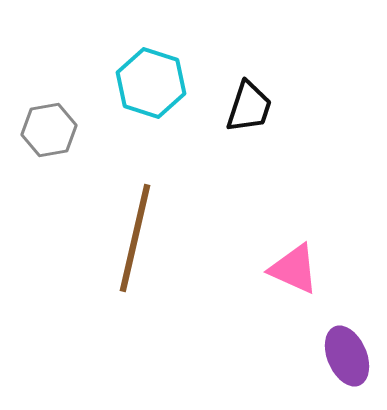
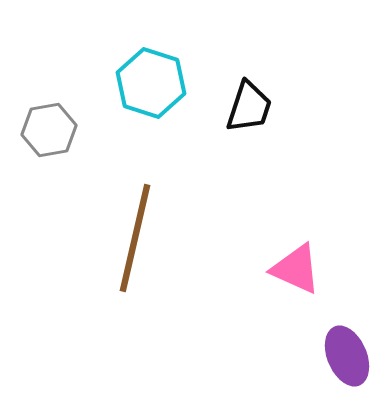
pink triangle: moved 2 px right
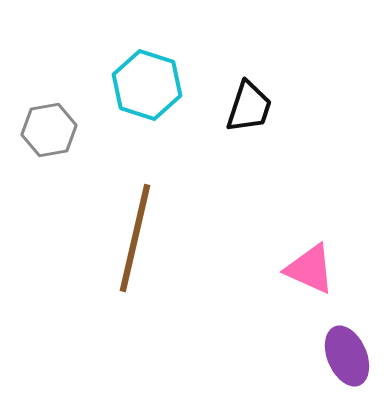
cyan hexagon: moved 4 px left, 2 px down
pink triangle: moved 14 px right
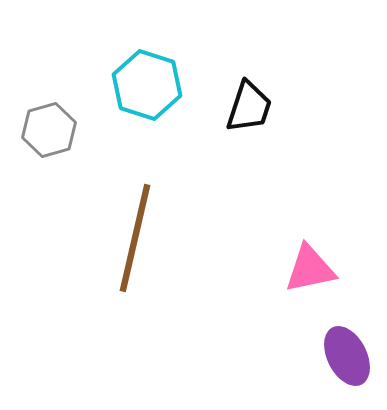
gray hexagon: rotated 6 degrees counterclockwise
pink triangle: rotated 36 degrees counterclockwise
purple ellipse: rotated 4 degrees counterclockwise
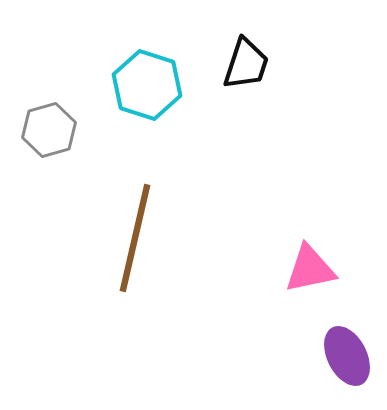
black trapezoid: moved 3 px left, 43 px up
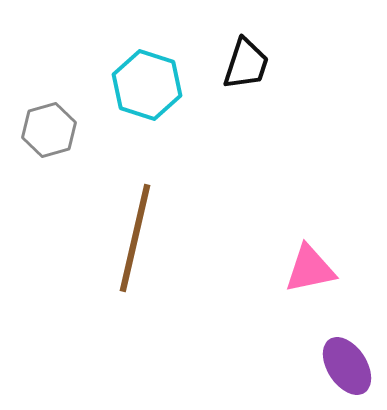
purple ellipse: moved 10 px down; rotated 6 degrees counterclockwise
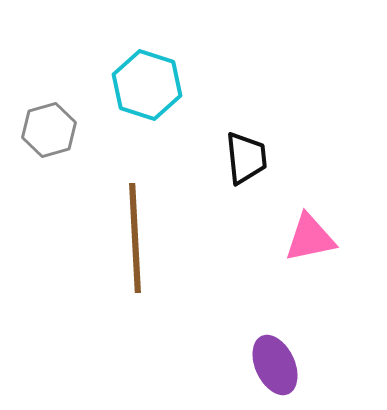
black trapezoid: moved 94 px down; rotated 24 degrees counterclockwise
brown line: rotated 16 degrees counterclockwise
pink triangle: moved 31 px up
purple ellipse: moved 72 px left, 1 px up; rotated 8 degrees clockwise
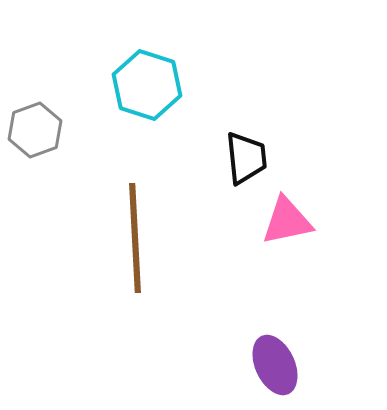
gray hexagon: moved 14 px left; rotated 4 degrees counterclockwise
pink triangle: moved 23 px left, 17 px up
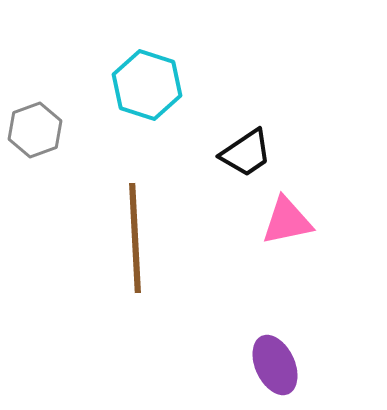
black trapezoid: moved 5 px up; rotated 62 degrees clockwise
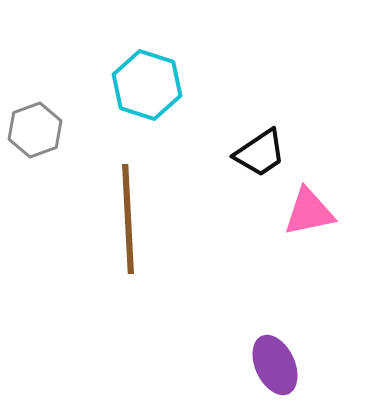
black trapezoid: moved 14 px right
pink triangle: moved 22 px right, 9 px up
brown line: moved 7 px left, 19 px up
